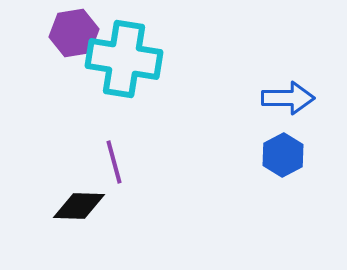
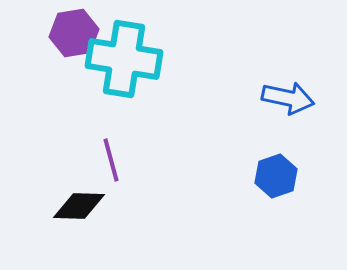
blue arrow: rotated 12 degrees clockwise
blue hexagon: moved 7 px left, 21 px down; rotated 9 degrees clockwise
purple line: moved 3 px left, 2 px up
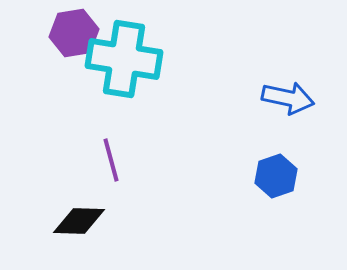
black diamond: moved 15 px down
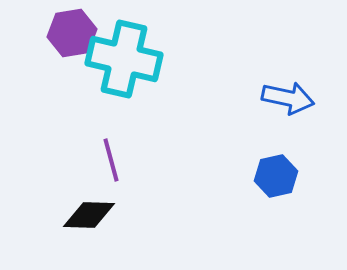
purple hexagon: moved 2 px left
cyan cross: rotated 4 degrees clockwise
blue hexagon: rotated 6 degrees clockwise
black diamond: moved 10 px right, 6 px up
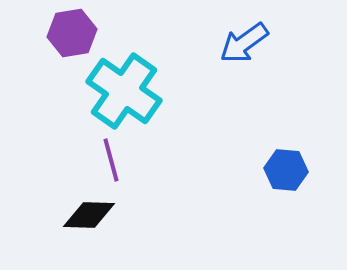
cyan cross: moved 32 px down; rotated 22 degrees clockwise
blue arrow: moved 44 px left, 55 px up; rotated 132 degrees clockwise
blue hexagon: moved 10 px right, 6 px up; rotated 18 degrees clockwise
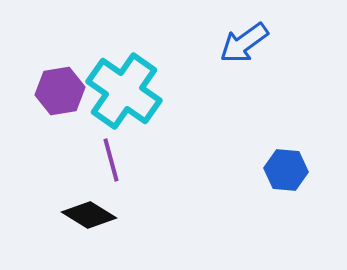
purple hexagon: moved 12 px left, 58 px down
black diamond: rotated 30 degrees clockwise
